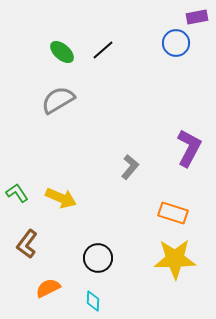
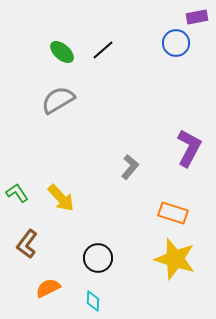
yellow arrow: rotated 24 degrees clockwise
yellow star: rotated 18 degrees clockwise
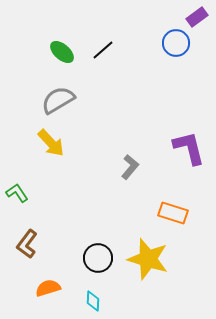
purple rectangle: rotated 25 degrees counterclockwise
purple L-shape: rotated 42 degrees counterclockwise
yellow arrow: moved 10 px left, 55 px up
yellow star: moved 27 px left
orange semicircle: rotated 10 degrees clockwise
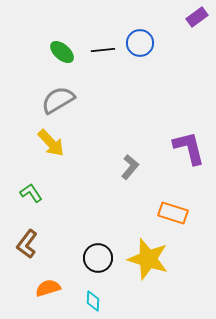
blue circle: moved 36 px left
black line: rotated 35 degrees clockwise
green L-shape: moved 14 px right
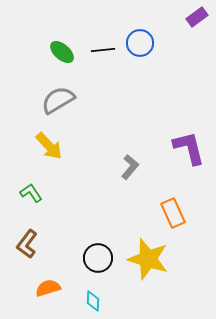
yellow arrow: moved 2 px left, 3 px down
orange rectangle: rotated 48 degrees clockwise
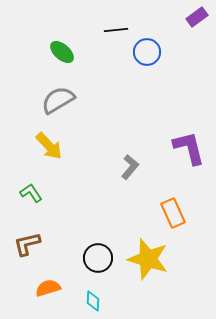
blue circle: moved 7 px right, 9 px down
black line: moved 13 px right, 20 px up
brown L-shape: rotated 40 degrees clockwise
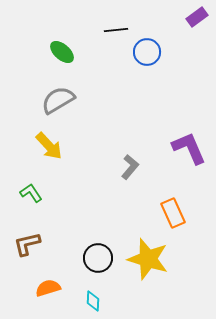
purple L-shape: rotated 9 degrees counterclockwise
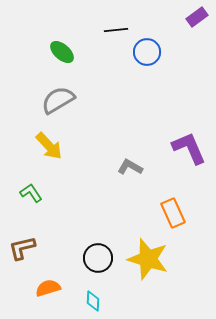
gray L-shape: rotated 100 degrees counterclockwise
brown L-shape: moved 5 px left, 4 px down
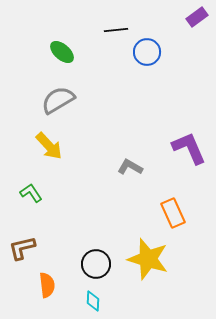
black circle: moved 2 px left, 6 px down
orange semicircle: moved 1 px left, 3 px up; rotated 100 degrees clockwise
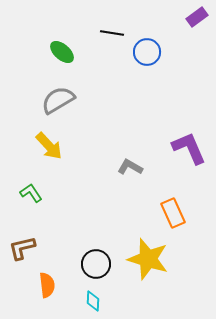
black line: moved 4 px left, 3 px down; rotated 15 degrees clockwise
